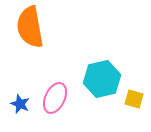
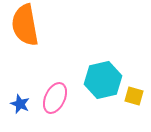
orange semicircle: moved 5 px left, 2 px up
cyan hexagon: moved 1 px right, 1 px down
yellow square: moved 3 px up
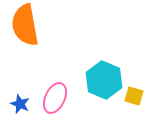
cyan hexagon: moved 1 px right; rotated 24 degrees counterclockwise
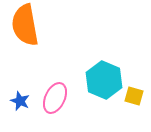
blue star: moved 3 px up
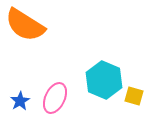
orange semicircle: rotated 48 degrees counterclockwise
blue star: rotated 18 degrees clockwise
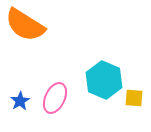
yellow square: moved 2 px down; rotated 12 degrees counterclockwise
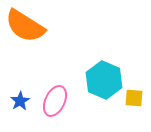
orange semicircle: moved 1 px down
pink ellipse: moved 3 px down
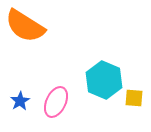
pink ellipse: moved 1 px right, 1 px down
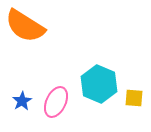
cyan hexagon: moved 5 px left, 4 px down
blue star: moved 2 px right
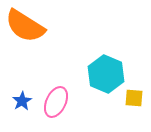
cyan hexagon: moved 7 px right, 10 px up
